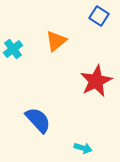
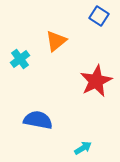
cyan cross: moved 7 px right, 10 px down
blue semicircle: rotated 36 degrees counterclockwise
cyan arrow: rotated 48 degrees counterclockwise
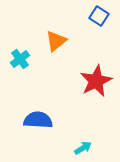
blue semicircle: rotated 8 degrees counterclockwise
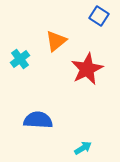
red star: moved 9 px left, 12 px up
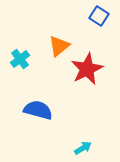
orange triangle: moved 3 px right, 5 px down
blue semicircle: moved 10 px up; rotated 12 degrees clockwise
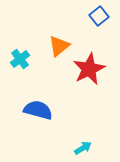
blue square: rotated 18 degrees clockwise
red star: moved 2 px right
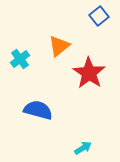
red star: moved 4 px down; rotated 12 degrees counterclockwise
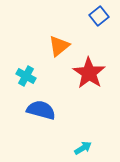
cyan cross: moved 6 px right, 17 px down; rotated 24 degrees counterclockwise
blue semicircle: moved 3 px right
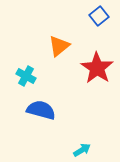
red star: moved 8 px right, 5 px up
cyan arrow: moved 1 px left, 2 px down
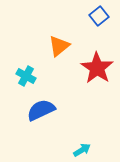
blue semicircle: rotated 40 degrees counterclockwise
